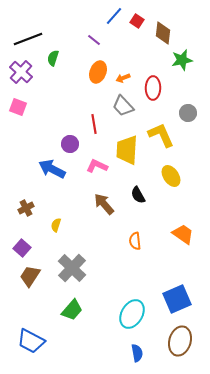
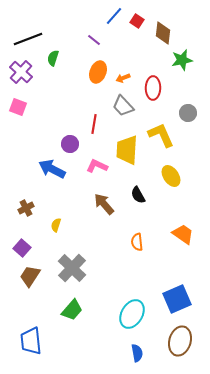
red line: rotated 18 degrees clockwise
orange semicircle: moved 2 px right, 1 px down
blue trapezoid: rotated 56 degrees clockwise
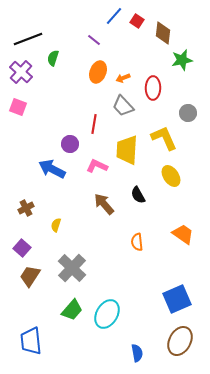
yellow L-shape: moved 3 px right, 3 px down
cyan ellipse: moved 25 px left
brown ellipse: rotated 12 degrees clockwise
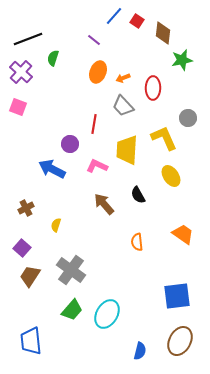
gray circle: moved 5 px down
gray cross: moved 1 px left, 2 px down; rotated 8 degrees counterclockwise
blue square: moved 3 px up; rotated 16 degrees clockwise
blue semicircle: moved 3 px right, 2 px up; rotated 24 degrees clockwise
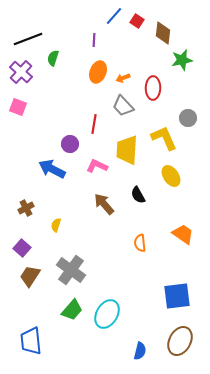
purple line: rotated 56 degrees clockwise
orange semicircle: moved 3 px right, 1 px down
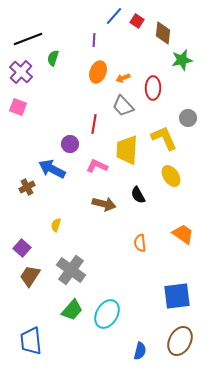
brown arrow: rotated 145 degrees clockwise
brown cross: moved 1 px right, 21 px up
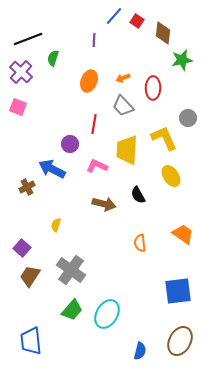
orange ellipse: moved 9 px left, 9 px down
blue square: moved 1 px right, 5 px up
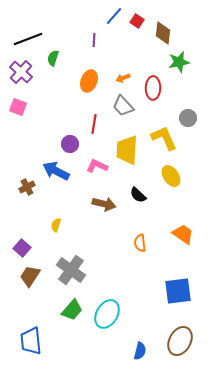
green star: moved 3 px left, 2 px down
blue arrow: moved 4 px right, 2 px down
black semicircle: rotated 18 degrees counterclockwise
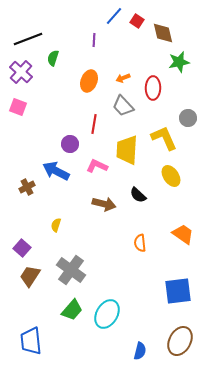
brown diamond: rotated 20 degrees counterclockwise
